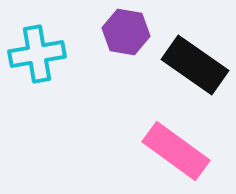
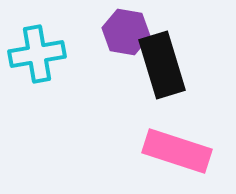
black rectangle: moved 33 px left; rotated 38 degrees clockwise
pink rectangle: moved 1 px right; rotated 18 degrees counterclockwise
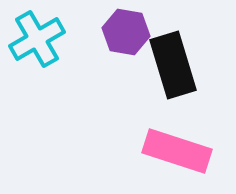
cyan cross: moved 15 px up; rotated 20 degrees counterclockwise
black rectangle: moved 11 px right
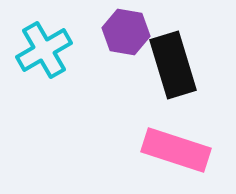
cyan cross: moved 7 px right, 11 px down
pink rectangle: moved 1 px left, 1 px up
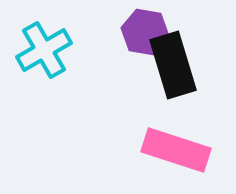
purple hexagon: moved 19 px right
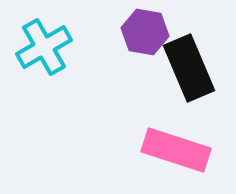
cyan cross: moved 3 px up
black rectangle: moved 16 px right, 3 px down; rotated 6 degrees counterclockwise
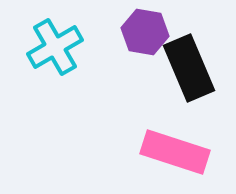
cyan cross: moved 11 px right
pink rectangle: moved 1 px left, 2 px down
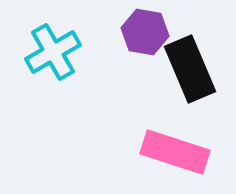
cyan cross: moved 2 px left, 5 px down
black rectangle: moved 1 px right, 1 px down
